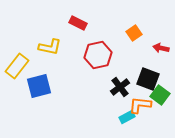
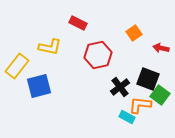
cyan rectangle: rotated 56 degrees clockwise
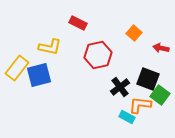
orange square: rotated 14 degrees counterclockwise
yellow rectangle: moved 2 px down
blue square: moved 11 px up
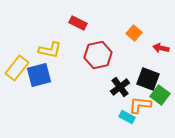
yellow L-shape: moved 3 px down
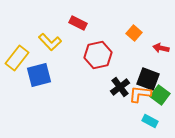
yellow L-shape: moved 8 px up; rotated 35 degrees clockwise
yellow rectangle: moved 10 px up
orange L-shape: moved 11 px up
cyan rectangle: moved 23 px right, 4 px down
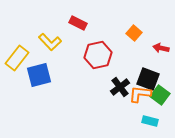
cyan rectangle: rotated 14 degrees counterclockwise
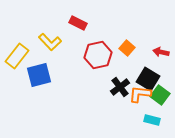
orange square: moved 7 px left, 15 px down
red arrow: moved 4 px down
yellow rectangle: moved 2 px up
black square: rotated 10 degrees clockwise
cyan rectangle: moved 2 px right, 1 px up
